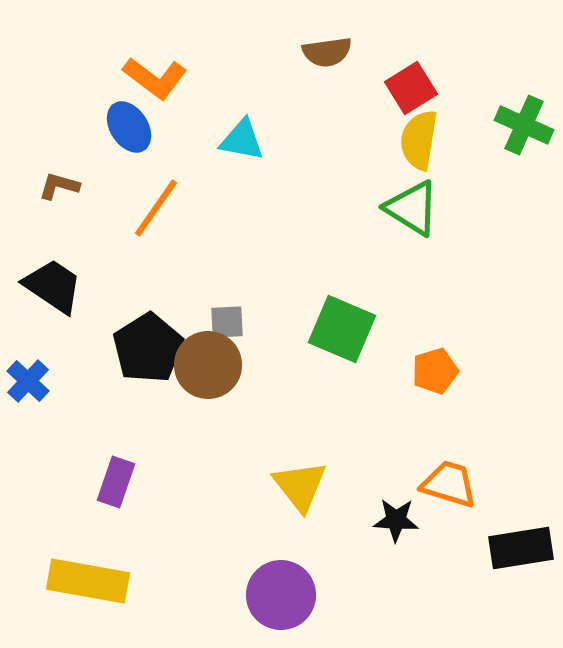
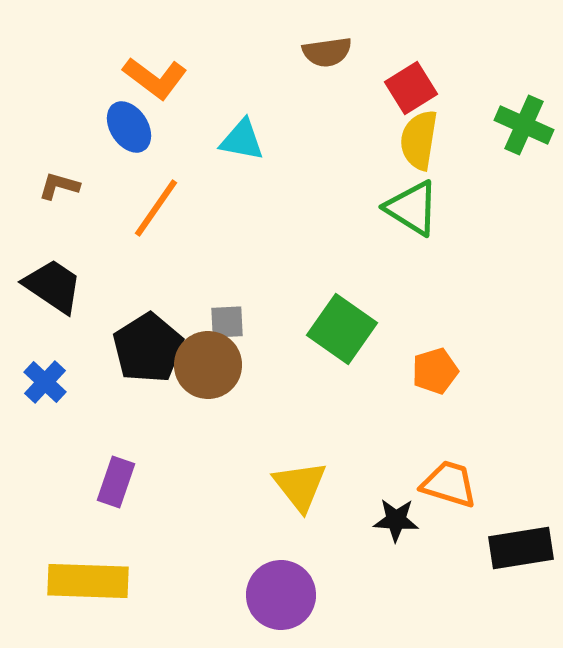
green square: rotated 12 degrees clockwise
blue cross: moved 17 px right, 1 px down
yellow rectangle: rotated 8 degrees counterclockwise
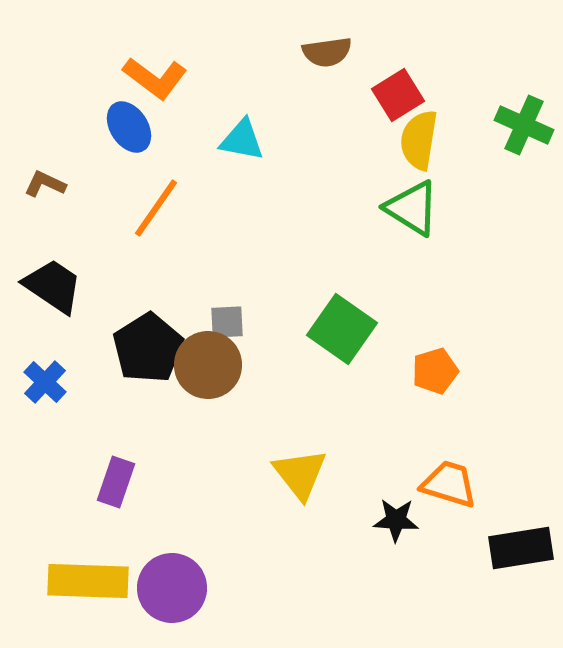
red square: moved 13 px left, 7 px down
brown L-shape: moved 14 px left, 2 px up; rotated 9 degrees clockwise
yellow triangle: moved 12 px up
purple circle: moved 109 px left, 7 px up
